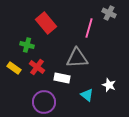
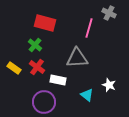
red rectangle: moved 1 px left; rotated 35 degrees counterclockwise
green cross: moved 8 px right; rotated 24 degrees clockwise
white rectangle: moved 4 px left, 2 px down
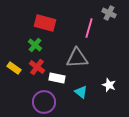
white rectangle: moved 1 px left, 2 px up
cyan triangle: moved 6 px left, 3 px up
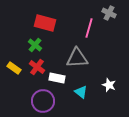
purple circle: moved 1 px left, 1 px up
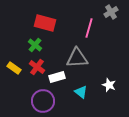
gray cross: moved 2 px right, 1 px up; rotated 32 degrees clockwise
white rectangle: moved 1 px up; rotated 28 degrees counterclockwise
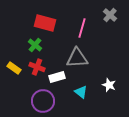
gray cross: moved 1 px left, 3 px down; rotated 16 degrees counterclockwise
pink line: moved 7 px left
red cross: rotated 14 degrees counterclockwise
